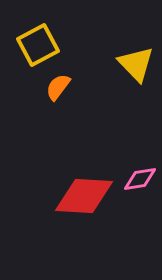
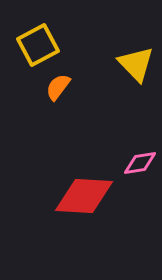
pink diamond: moved 16 px up
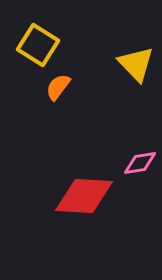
yellow square: rotated 30 degrees counterclockwise
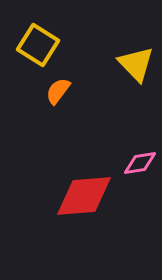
orange semicircle: moved 4 px down
red diamond: rotated 8 degrees counterclockwise
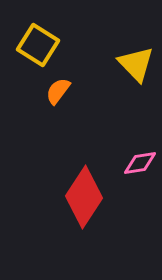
red diamond: moved 1 px down; rotated 52 degrees counterclockwise
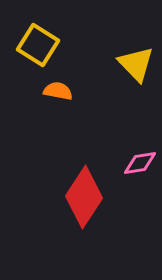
orange semicircle: rotated 64 degrees clockwise
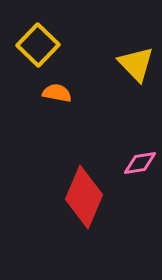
yellow square: rotated 12 degrees clockwise
orange semicircle: moved 1 px left, 2 px down
red diamond: rotated 10 degrees counterclockwise
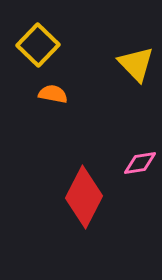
orange semicircle: moved 4 px left, 1 px down
red diamond: rotated 4 degrees clockwise
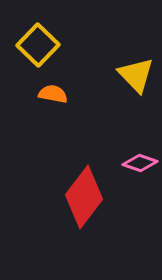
yellow triangle: moved 11 px down
pink diamond: rotated 28 degrees clockwise
red diamond: rotated 10 degrees clockwise
